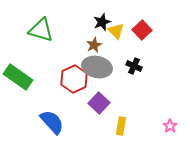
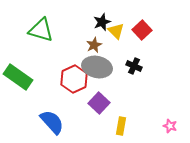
pink star: rotated 16 degrees counterclockwise
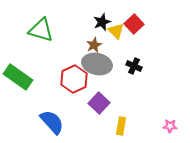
red square: moved 8 px left, 6 px up
gray ellipse: moved 3 px up
pink star: rotated 16 degrees counterclockwise
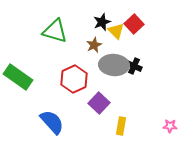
green triangle: moved 14 px right, 1 px down
gray ellipse: moved 17 px right, 1 px down; rotated 8 degrees counterclockwise
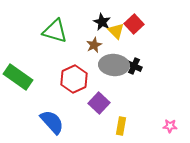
black star: rotated 24 degrees counterclockwise
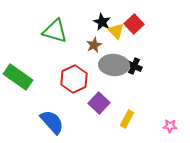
yellow rectangle: moved 6 px right, 7 px up; rotated 18 degrees clockwise
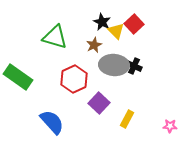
green triangle: moved 6 px down
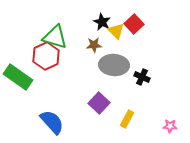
brown star: rotated 21 degrees clockwise
black cross: moved 8 px right, 11 px down
red hexagon: moved 28 px left, 23 px up
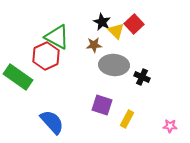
green triangle: moved 2 px right; rotated 12 degrees clockwise
purple square: moved 3 px right, 2 px down; rotated 25 degrees counterclockwise
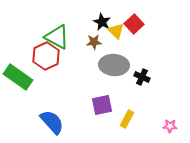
brown star: moved 3 px up
purple square: rotated 30 degrees counterclockwise
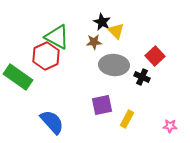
red square: moved 21 px right, 32 px down
